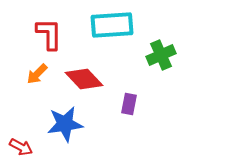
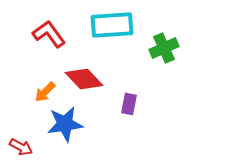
red L-shape: rotated 36 degrees counterclockwise
green cross: moved 3 px right, 7 px up
orange arrow: moved 8 px right, 18 px down
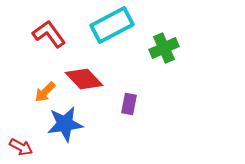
cyan rectangle: rotated 24 degrees counterclockwise
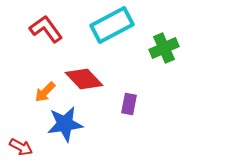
red L-shape: moved 3 px left, 5 px up
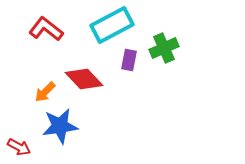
red L-shape: rotated 16 degrees counterclockwise
purple rectangle: moved 44 px up
blue star: moved 5 px left, 2 px down
red arrow: moved 2 px left
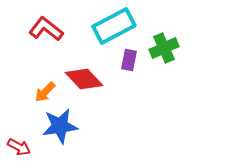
cyan rectangle: moved 2 px right, 1 px down
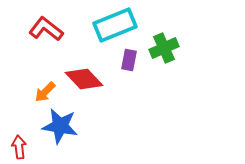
cyan rectangle: moved 1 px right, 1 px up; rotated 6 degrees clockwise
blue star: rotated 18 degrees clockwise
red arrow: rotated 125 degrees counterclockwise
